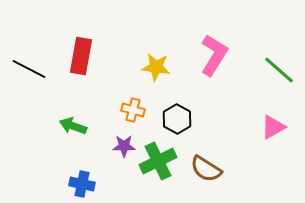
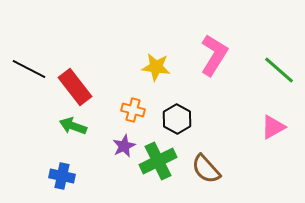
red rectangle: moved 6 px left, 31 px down; rotated 48 degrees counterclockwise
purple star: rotated 25 degrees counterclockwise
brown semicircle: rotated 16 degrees clockwise
blue cross: moved 20 px left, 8 px up
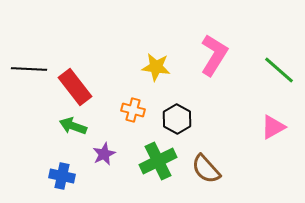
black line: rotated 24 degrees counterclockwise
purple star: moved 20 px left, 8 px down
